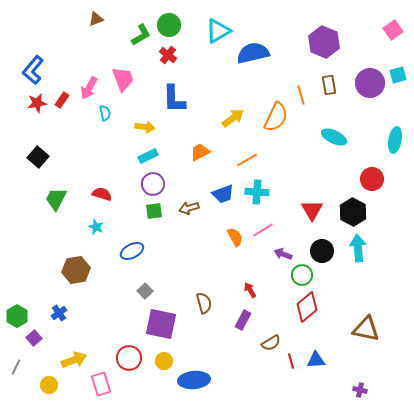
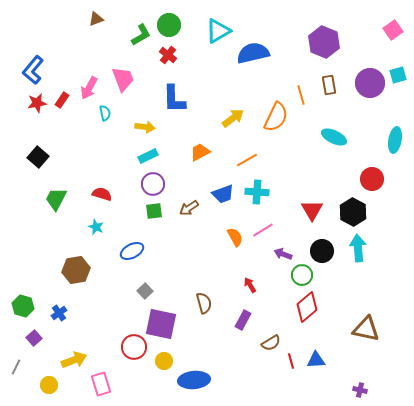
brown arrow at (189, 208): rotated 18 degrees counterclockwise
red arrow at (250, 290): moved 5 px up
green hexagon at (17, 316): moved 6 px right, 10 px up; rotated 15 degrees counterclockwise
red circle at (129, 358): moved 5 px right, 11 px up
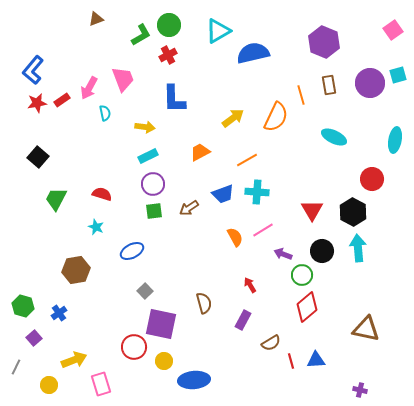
red cross at (168, 55): rotated 24 degrees clockwise
red rectangle at (62, 100): rotated 21 degrees clockwise
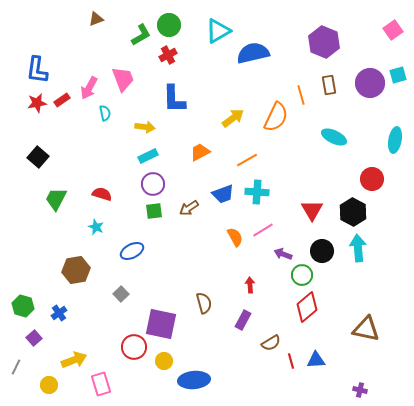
blue L-shape at (33, 70): moved 4 px right; rotated 32 degrees counterclockwise
red arrow at (250, 285): rotated 28 degrees clockwise
gray square at (145, 291): moved 24 px left, 3 px down
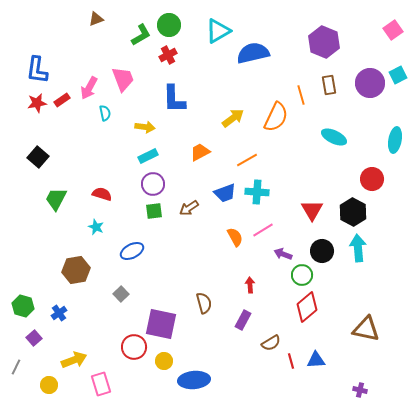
cyan square at (398, 75): rotated 12 degrees counterclockwise
blue trapezoid at (223, 194): moved 2 px right, 1 px up
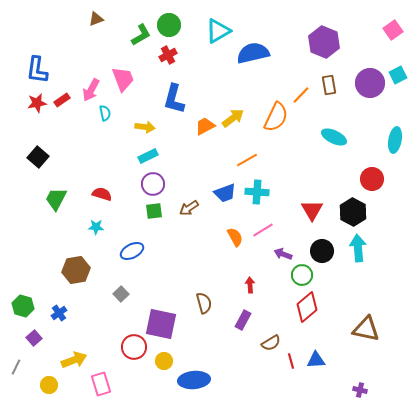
pink arrow at (89, 88): moved 2 px right, 2 px down
orange line at (301, 95): rotated 60 degrees clockwise
blue L-shape at (174, 99): rotated 16 degrees clockwise
orange trapezoid at (200, 152): moved 5 px right, 26 px up
cyan star at (96, 227): rotated 21 degrees counterclockwise
